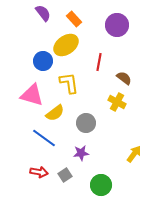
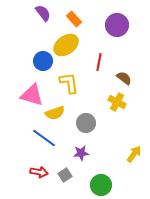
yellow semicircle: rotated 18 degrees clockwise
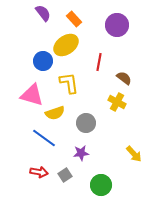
yellow arrow: rotated 102 degrees clockwise
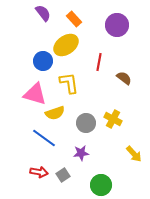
pink triangle: moved 3 px right, 1 px up
yellow cross: moved 4 px left, 17 px down
gray square: moved 2 px left
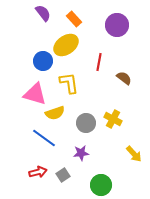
red arrow: moved 1 px left; rotated 24 degrees counterclockwise
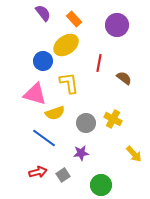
red line: moved 1 px down
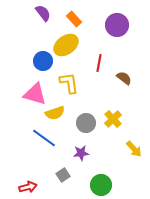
yellow cross: rotated 18 degrees clockwise
yellow arrow: moved 5 px up
red arrow: moved 10 px left, 15 px down
